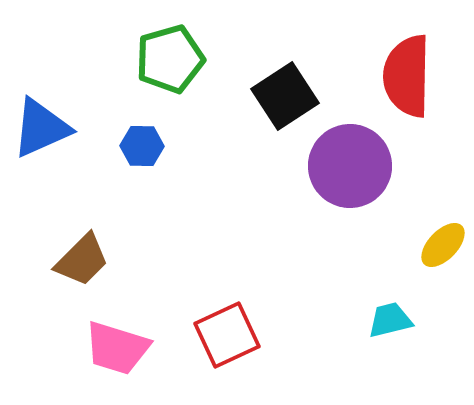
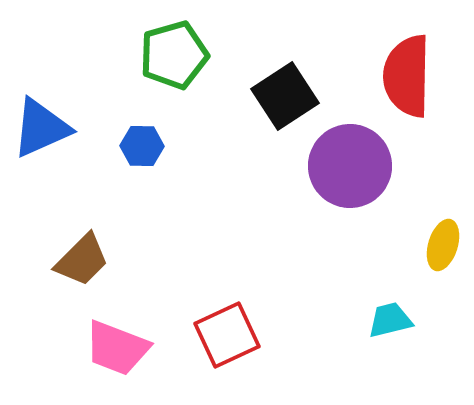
green pentagon: moved 4 px right, 4 px up
yellow ellipse: rotated 27 degrees counterclockwise
pink trapezoid: rotated 4 degrees clockwise
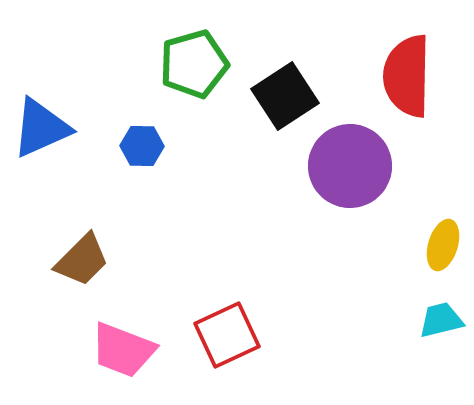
green pentagon: moved 20 px right, 9 px down
cyan trapezoid: moved 51 px right
pink trapezoid: moved 6 px right, 2 px down
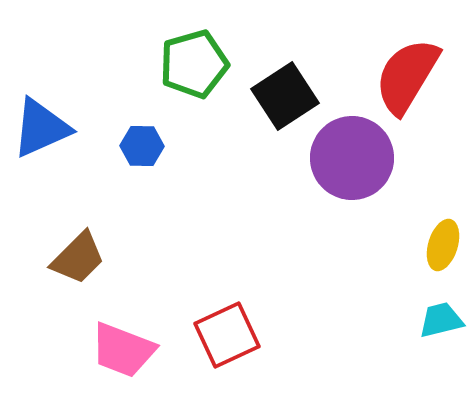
red semicircle: rotated 30 degrees clockwise
purple circle: moved 2 px right, 8 px up
brown trapezoid: moved 4 px left, 2 px up
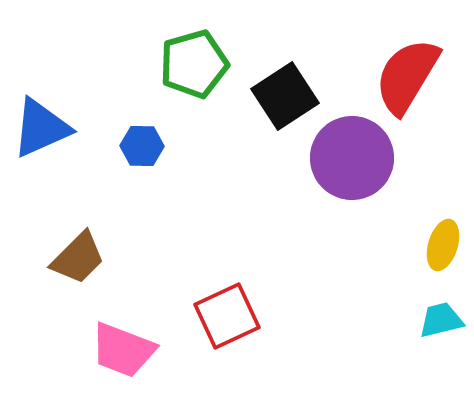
red square: moved 19 px up
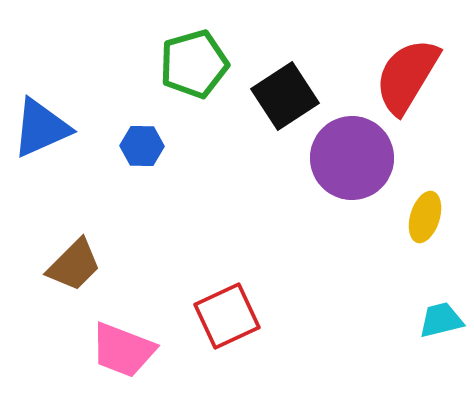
yellow ellipse: moved 18 px left, 28 px up
brown trapezoid: moved 4 px left, 7 px down
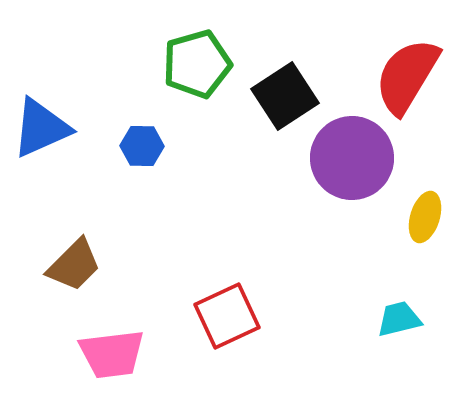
green pentagon: moved 3 px right
cyan trapezoid: moved 42 px left, 1 px up
pink trapezoid: moved 11 px left, 4 px down; rotated 28 degrees counterclockwise
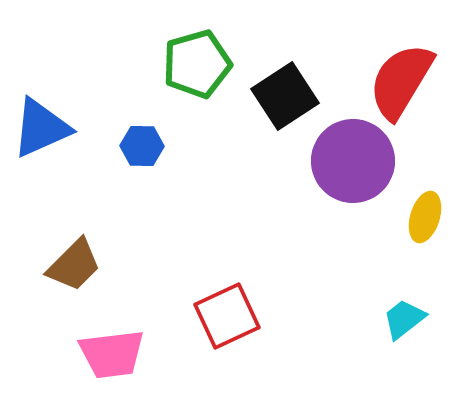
red semicircle: moved 6 px left, 5 px down
purple circle: moved 1 px right, 3 px down
cyan trapezoid: moved 5 px right; rotated 24 degrees counterclockwise
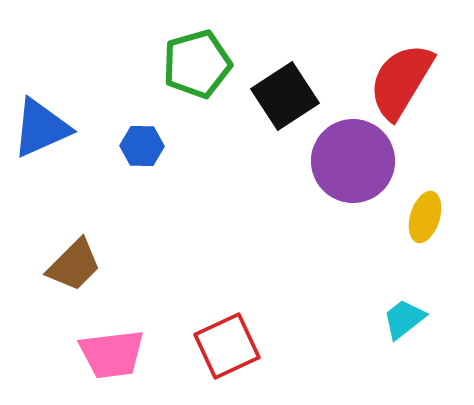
red square: moved 30 px down
